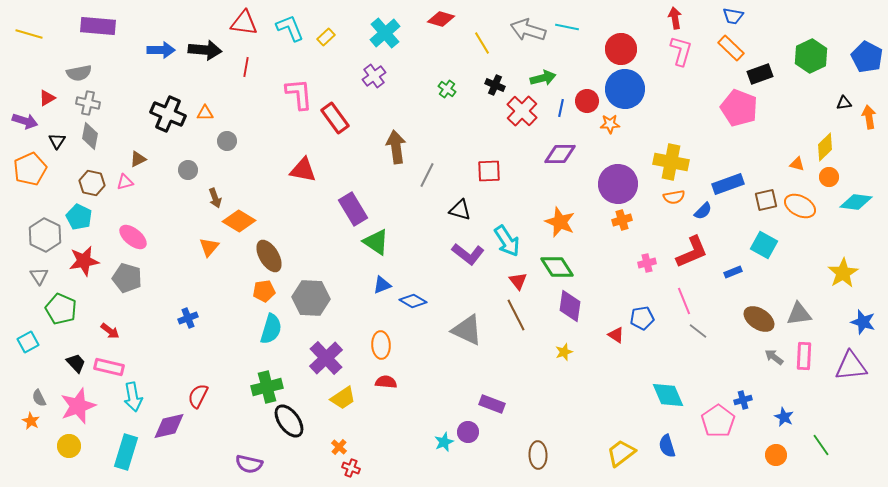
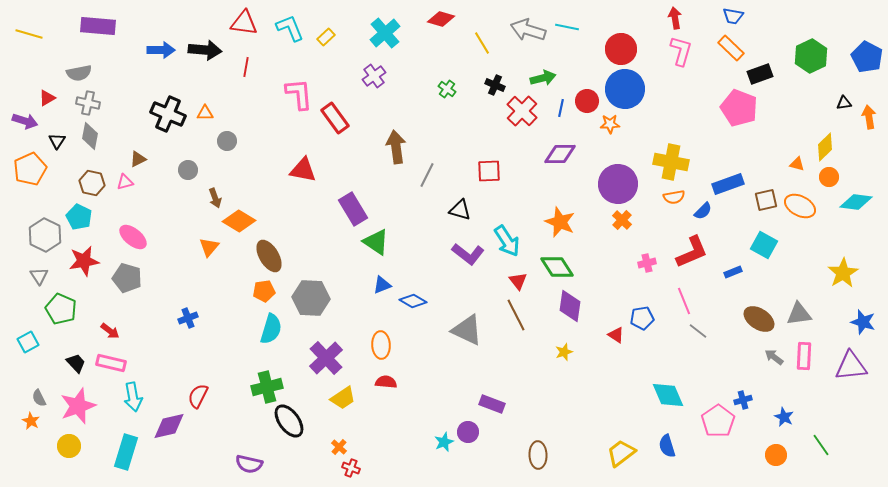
orange cross at (622, 220): rotated 30 degrees counterclockwise
pink rectangle at (109, 367): moved 2 px right, 4 px up
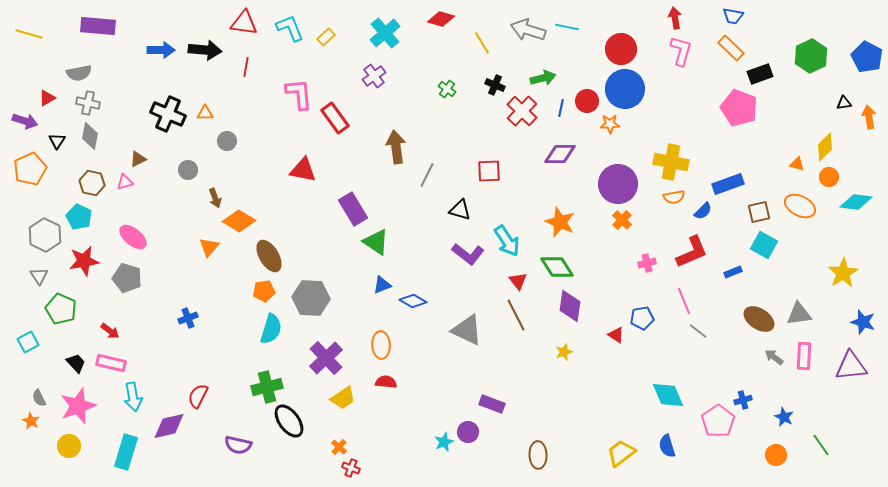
brown square at (766, 200): moved 7 px left, 12 px down
purple semicircle at (249, 464): moved 11 px left, 19 px up
